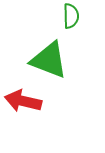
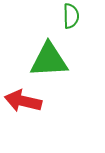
green triangle: rotated 24 degrees counterclockwise
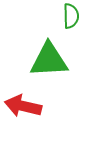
red arrow: moved 5 px down
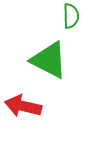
green triangle: rotated 30 degrees clockwise
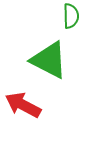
red arrow: moved 1 px up; rotated 15 degrees clockwise
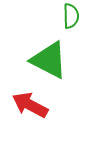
red arrow: moved 7 px right
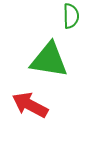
green triangle: rotated 18 degrees counterclockwise
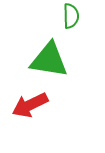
red arrow: rotated 54 degrees counterclockwise
